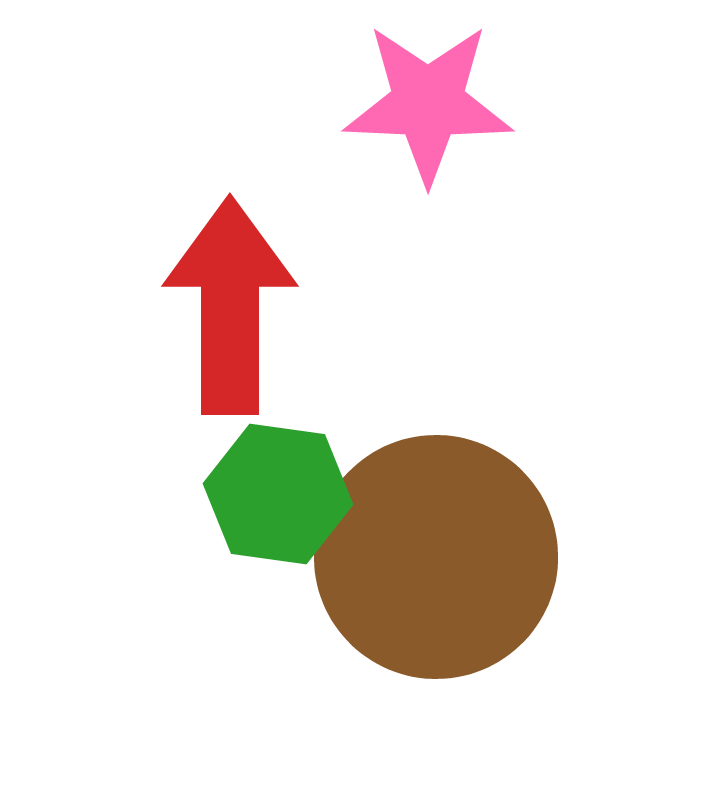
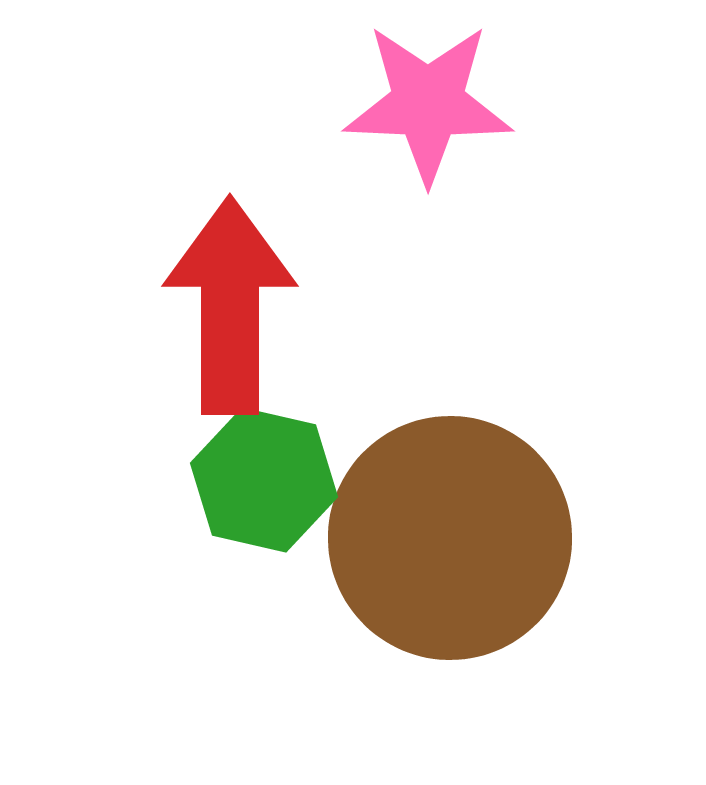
green hexagon: moved 14 px left, 14 px up; rotated 5 degrees clockwise
brown circle: moved 14 px right, 19 px up
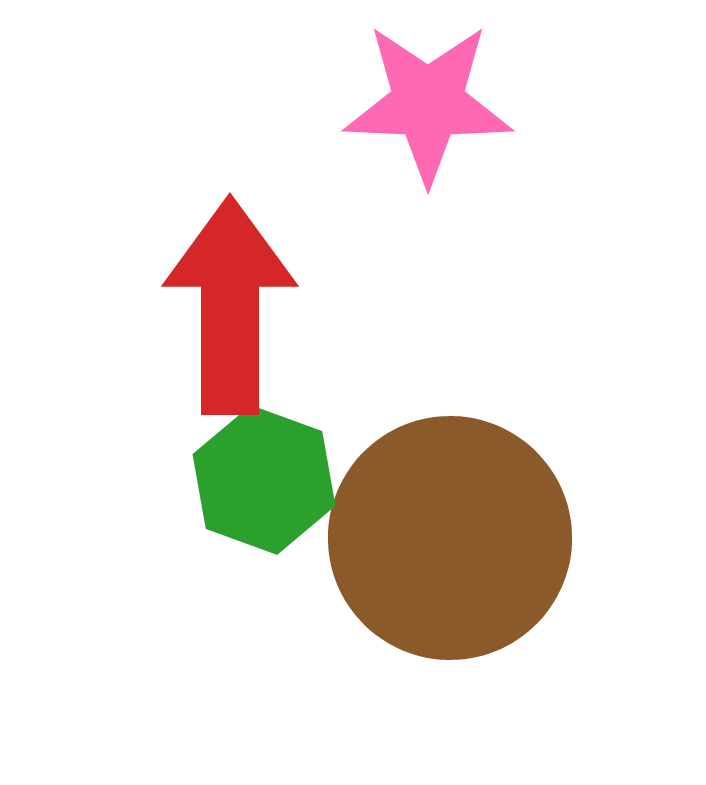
green hexagon: rotated 7 degrees clockwise
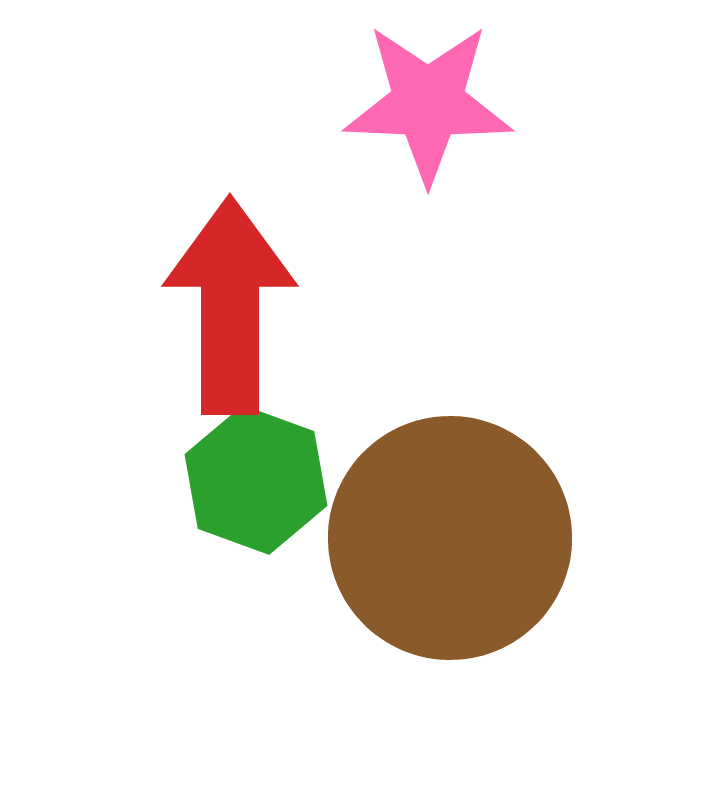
green hexagon: moved 8 px left
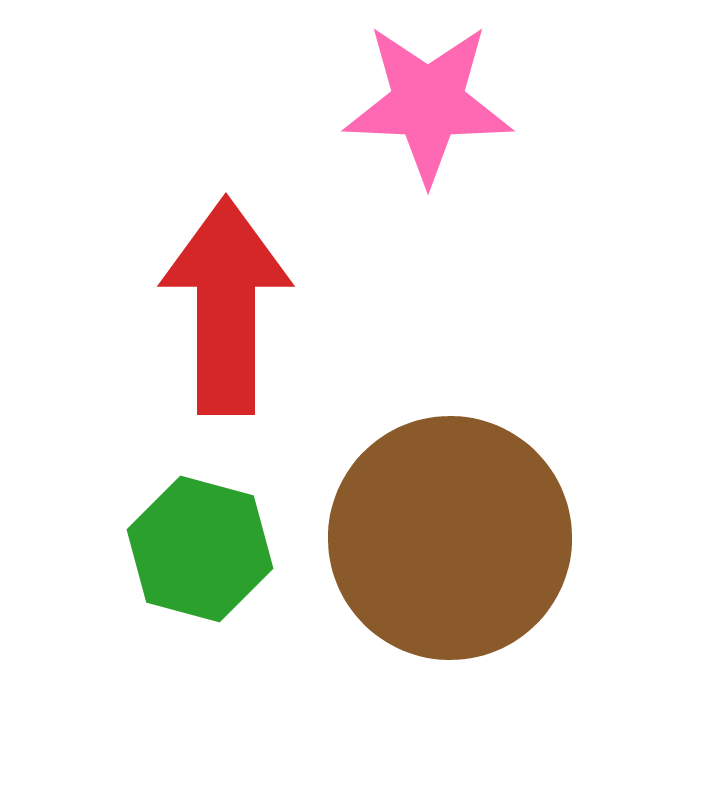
red arrow: moved 4 px left
green hexagon: moved 56 px left, 69 px down; rotated 5 degrees counterclockwise
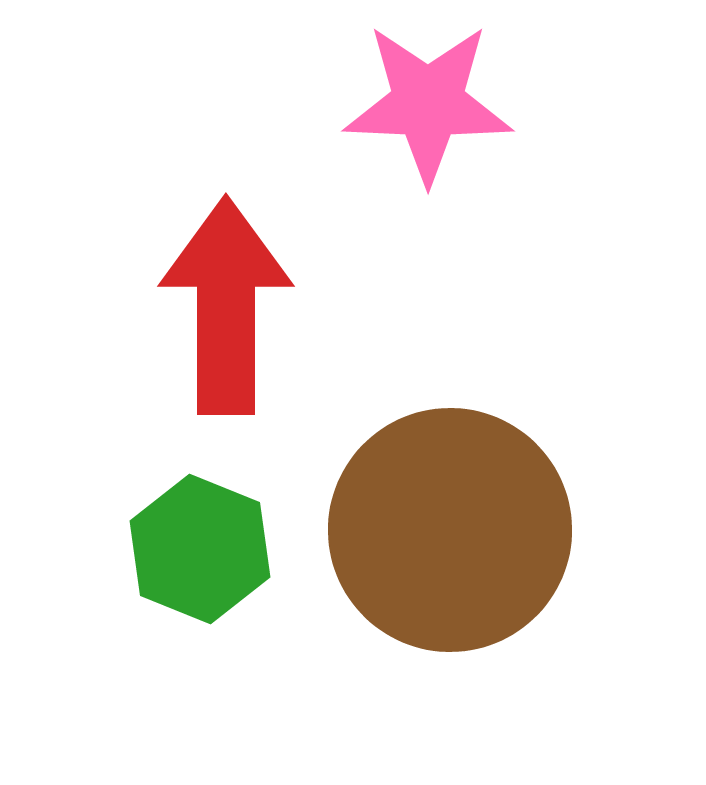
brown circle: moved 8 px up
green hexagon: rotated 7 degrees clockwise
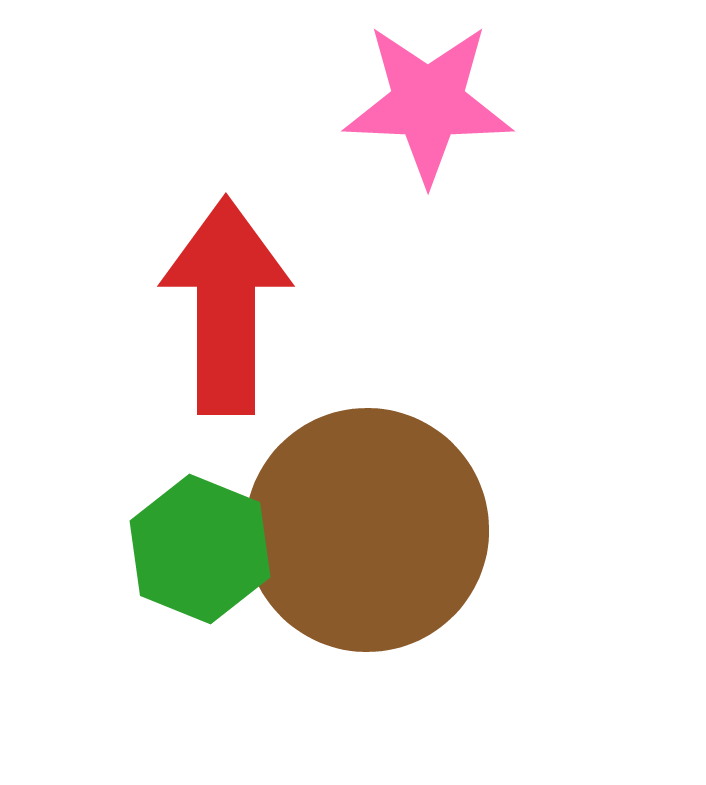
brown circle: moved 83 px left
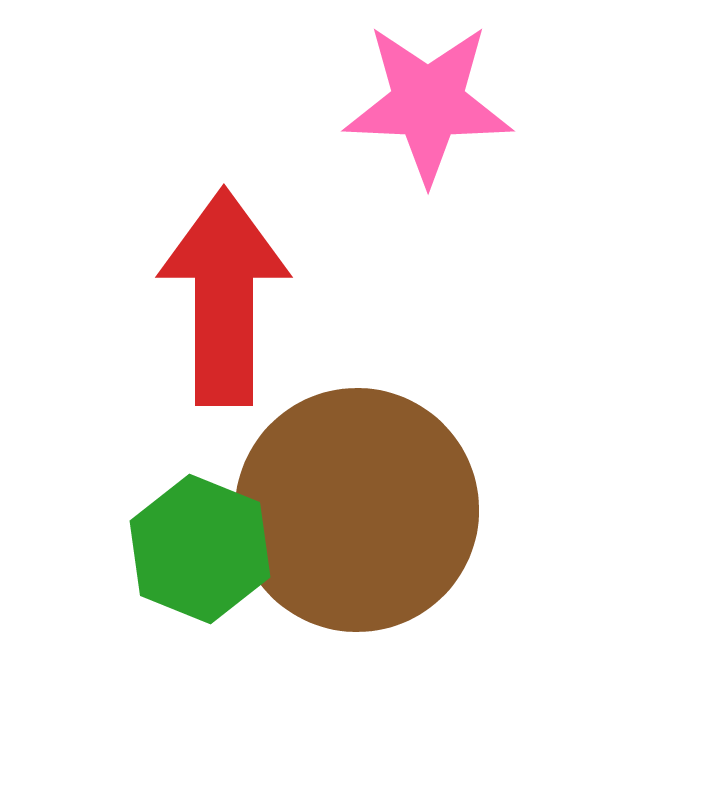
red arrow: moved 2 px left, 9 px up
brown circle: moved 10 px left, 20 px up
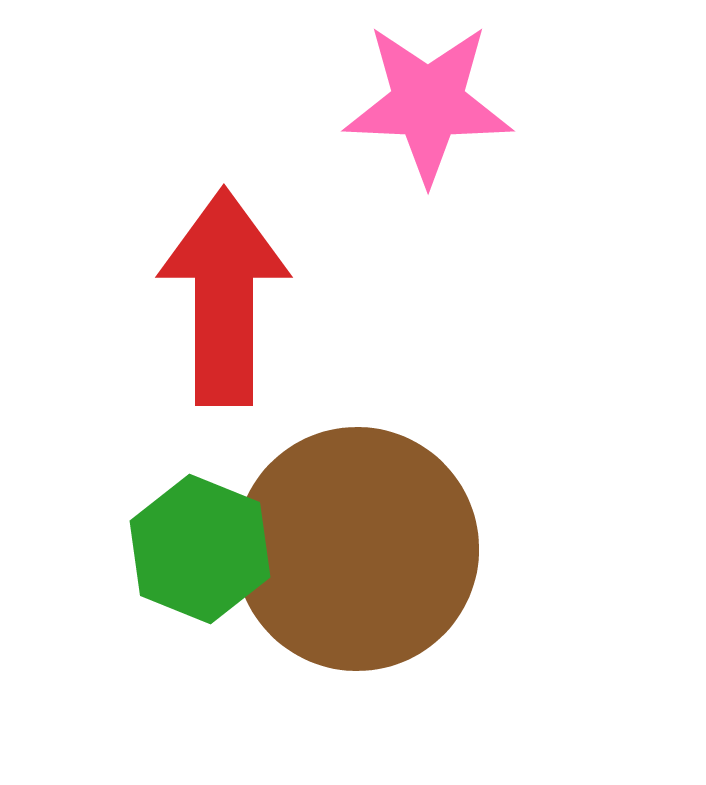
brown circle: moved 39 px down
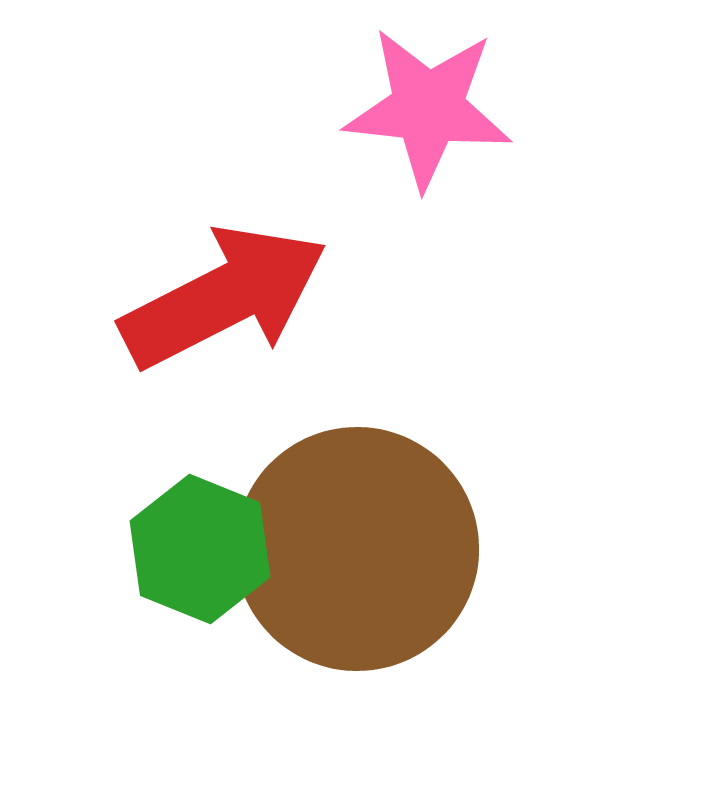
pink star: moved 5 px down; rotated 4 degrees clockwise
red arrow: rotated 63 degrees clockwise
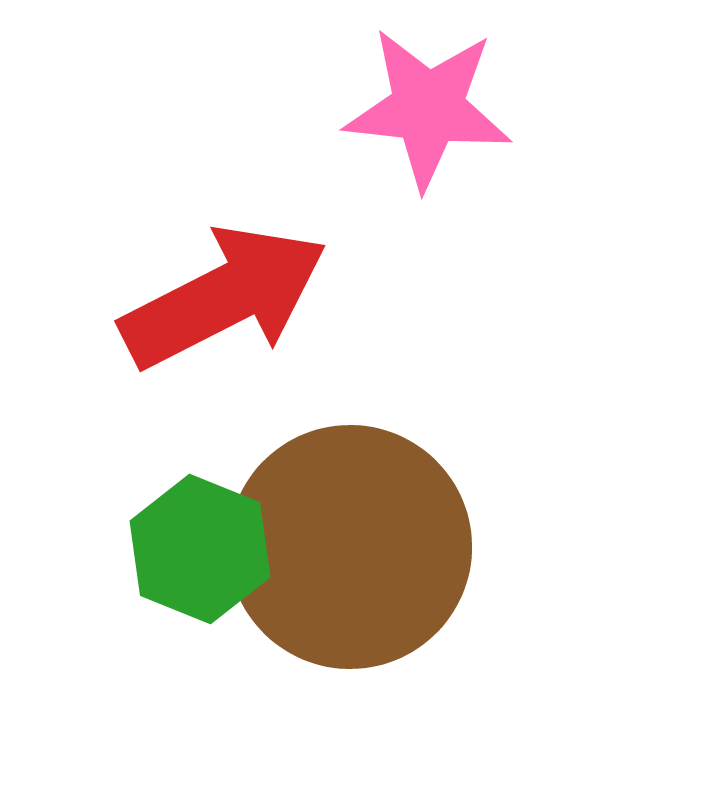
brown circle: moved 7 px left, 2 px up
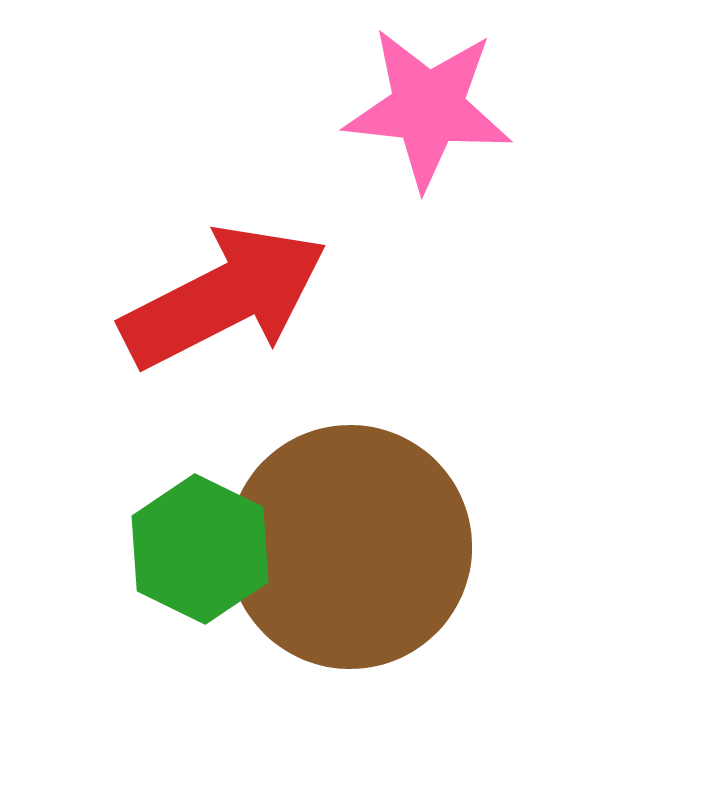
green hexagon: rotated 4 degrees clockwise
